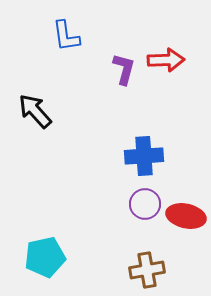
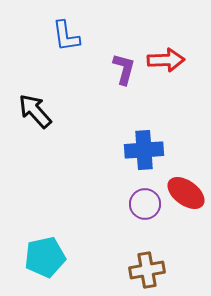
blue cross: moved 6 px up
red ellipse: moved 23 px up; rotated 24 degrees clockwise
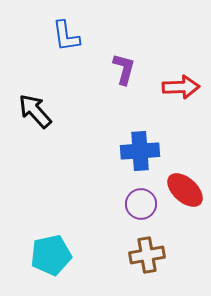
red arrow: moved 15 px right, 27 px down
blue cross: moved 4 px left, 1 px down
red ellipse: moved 1 px left, 3 px up; rotated 6 degrees clockwise
purple circle: moved 4 px left
cyan pentagon: moved 6 px right, 2 px up
brown cross: moved 15 px up
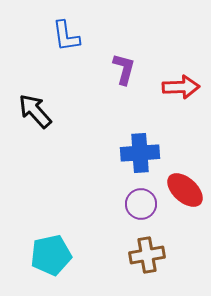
blue cross: moved 2 px down
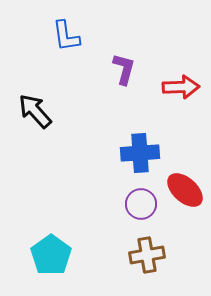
cyan pentagon: rotated 24 degrees counterclockwise
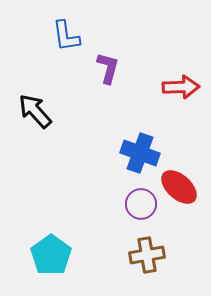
purple L-shape: moved 16 px left, 1 px up
blue cross: rotated 24 degrees clockwise
red ellipse: moved 6 px left, 3 px up
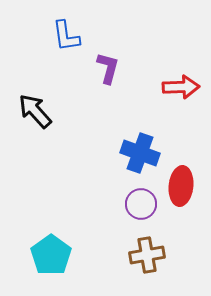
red ellipse: moved 2 px right, 1 px up; rotated 54 degrees clockwise
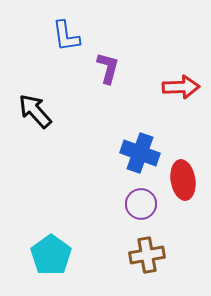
red ellipse: moved 2 px right, 6 px up; rotated 15 degrees counterclockwise
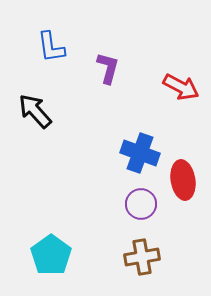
blue L-shape: moved 15 px left, 11 px down
red arrow: rotated 30 degrees clockwise
brown cross: moved 5 px left, 2 px down
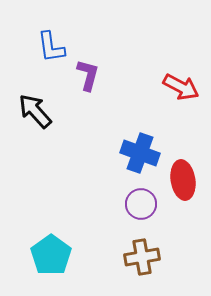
purple L-shape: moved 20 px left, 7 px down
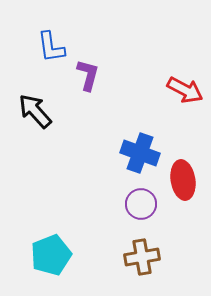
red arrow: moved 4 px right, 3 px down
cyan pentagon: rotated 15 degrees clockwise
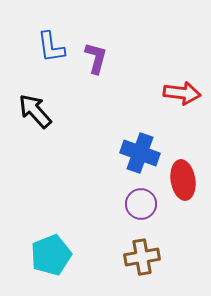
purple L-shape: moved 8 px right, 17 px up
red arrow: moved 3 px left, 3 px down; rotated 21 degrees counterclockwise
